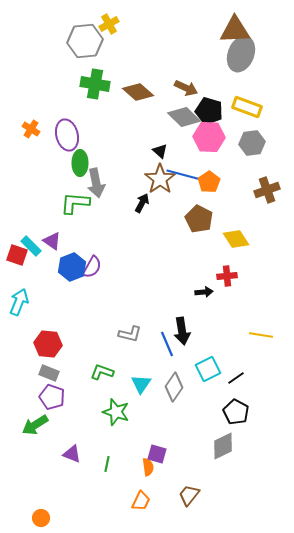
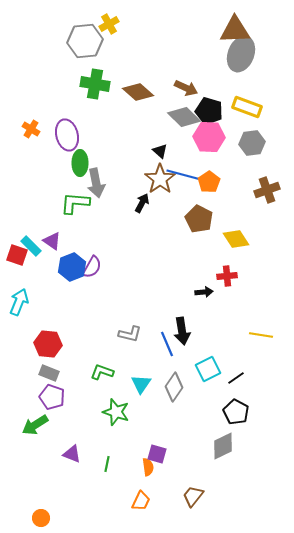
brown trapezoid at (189, 495): moved 4 px right, 1 px down
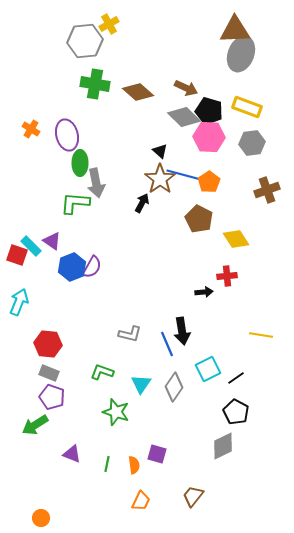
orange semicircle at (148, 467): moved 14 px left, 2 px up
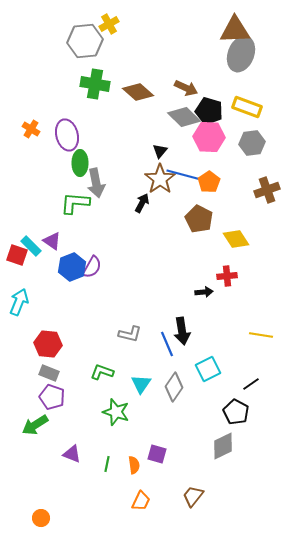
black triangle at (160, 151): rotated 28 degrees clockwise
black line at (236, 378): moved 15 px right, 6 px down
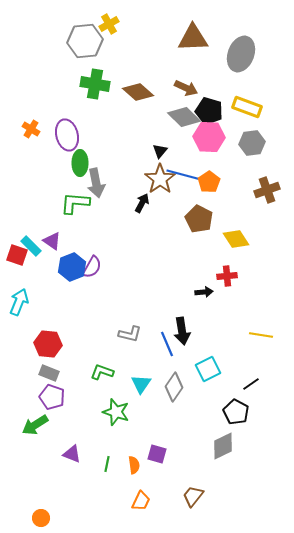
brown triangle at (235, 30): moved 42 px left, 8 px down
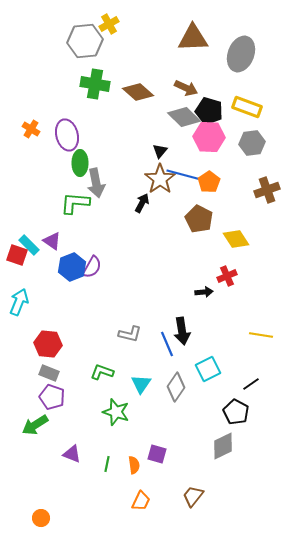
cyan rectangle at (31, 246): moved 2 px left, 1 px up
red cross at (227, 276): rotated 18 degrees counterclockwise
gray diamond at (174, 387): moved 2 px right
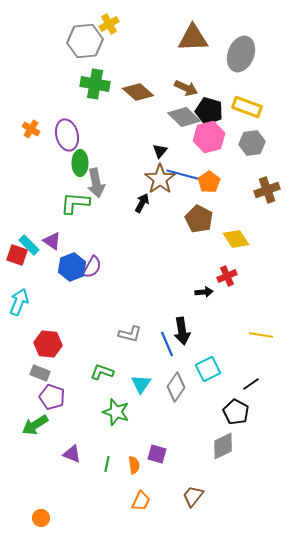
pink hexagon at (209, 137): rotated 16 degrees counterclockwise
gray rectangle at (49, 373): moved 9 px left
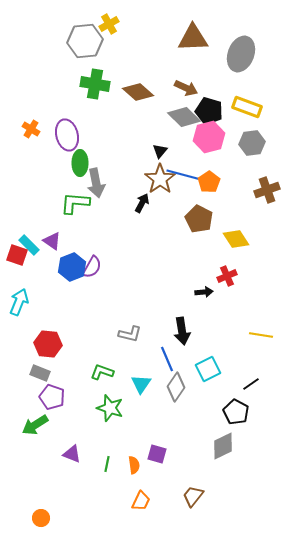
blue line at (167, 344): moved 15 px down
green star at (116, 412): moved 6 px left, 4 px up
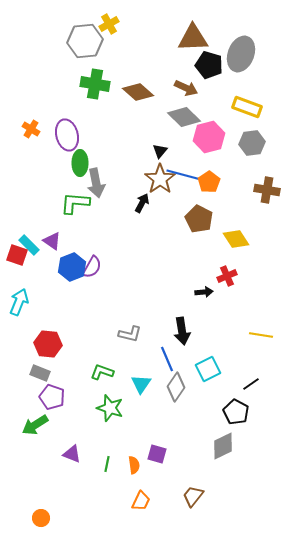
black pentagon at (209, 111): moved 46 px up
brown cross at (267, 190): rotated 30 degrees clockwise
